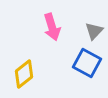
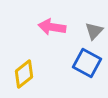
pink arrow: rotated 116 degrees clockwise
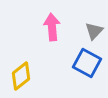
pink arrow: rotated 76 degrees clockwise
yellow diamond: moved 3 px left, 2 px down
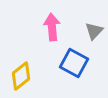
blue square: moved 13 px left
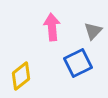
gray triangle: moved 1 px left
blue square: moved 4 px right; rotated 36 degrees clockwise
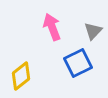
pink arrow: rotated 16 degrees counterclockwise
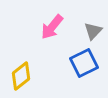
pink arrow: rotated 120 degrees counterclockwise
blue square: moved 6 px right
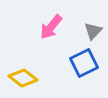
pink arrow: moved 1 px left
yellow diamond: moved 2 px right, 2 px down; rotated 76 degrees clockwise
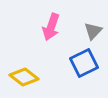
pink arrow: rotated 20 degrees counterclockwise
yellow diamond: moved 1 px right, 1 px up
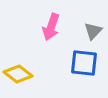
blue square: rotated 32 degrees clockwise
yellow diamond: moved 6 px left, 3 px up
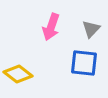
gray triangle: moved 2 px left, 2 px up
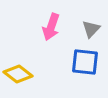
blue square: moved 1 px right, 1 px up
